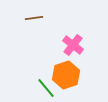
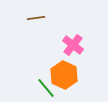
brown line: moved 2 px right
orange hexagon: moved 2 px left; rotated 16 degrees counterclockwise
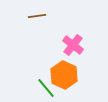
brown line: moved 1 px right, 2 px up
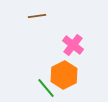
orange hexagon: rotated 8 degrees clockwise
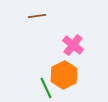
green line: rotated 15 degrees clockwise
